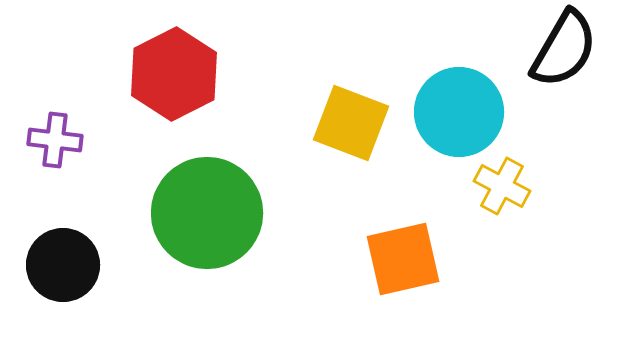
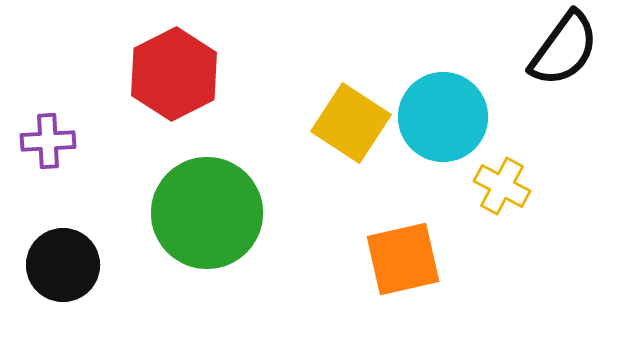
black semicircle: rotated 6 degrees clockwise
cyan circle: moved 16 px left, 5 px down
yellow square: rotated 12 degrees clockwise
purple cross: moved 7 px left, 1 px down; rotated 10 degrees counterclockwise
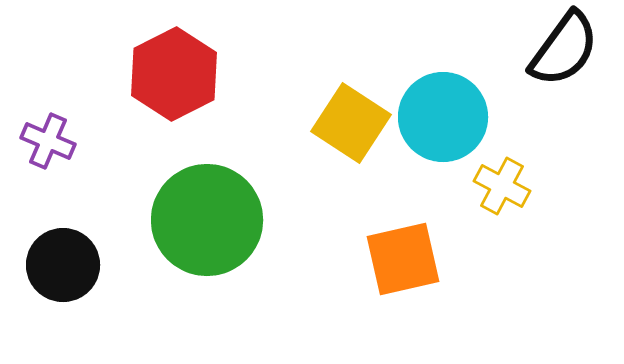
purple cross: rotated 26 degrees clockwise
green circle: moved 7 px down
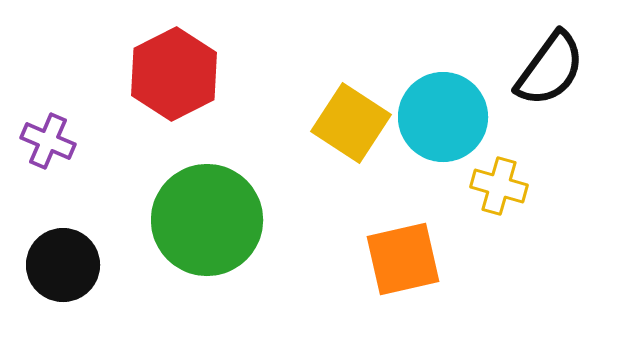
black semicircle: moved 14 px left, 20 px down
yellow cross: moved 3 px left; rotated 12 degrees counterclockwise
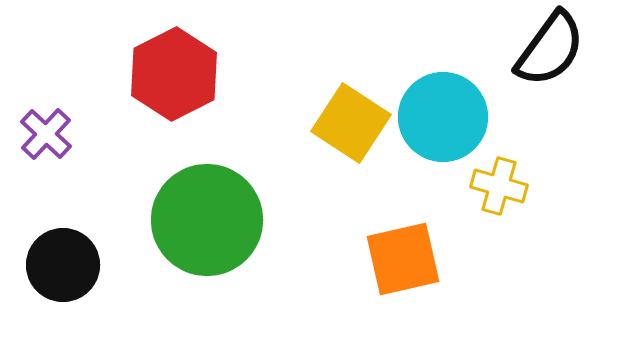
black semicircle: moved 20 px up
purple cross: moved 2 px left, 7 px up; rotated 20 degrees clockwise
